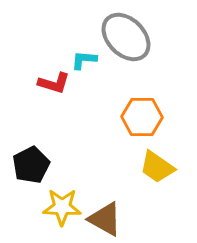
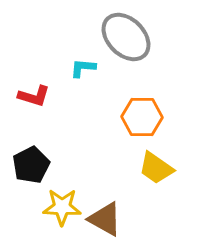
cyan L-shape: moved 1 px left, 8 px down
red L-shape: moved 20 px left, 13 px down
yellow trapezoid: moved 1 px left, 1 px down
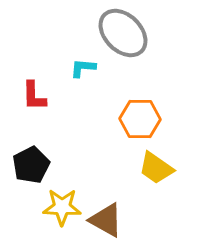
gray ellipse: moved 3 px left, 4 px up
red L-shape: rotated 72 degrees clockwise
orange hexagon: moved 2 px left, 2 px down
brown triangle: moved 1 px right, 1 px down
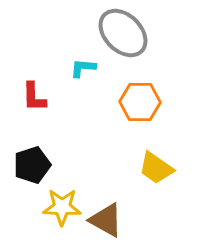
red L-shape: moved 1 px down
orange hexagon: moved 17 px up
black pentagon: moved 1 px right; rotated 9 degrees clockwise
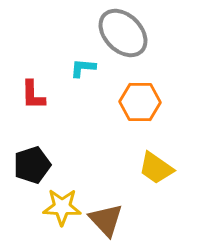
red L-shape: moved 1 px left, 2 px up
brown triangle: rotated 18 degrees clockwise
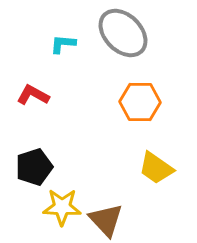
cyan L-shape: moved 20 px left, 24 px up
red L-shape: rotated 120 degrees clockwise
black pentagon: moved 2 px right, 2 px down
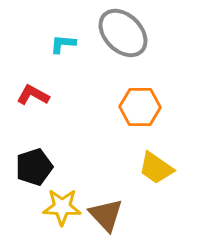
orange hexagon: moved 5 px down
brown triangle: moved 5 px up
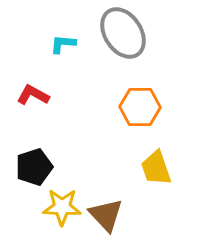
gray ellipse: rotated 12 degrees clockwise
yellow trapezoid: rotated 36 degrees clockwise
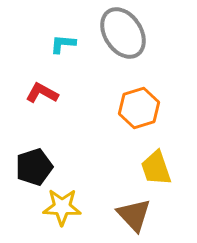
red L-shape: moved 9 px right, 2 px up
orange hexagon: moved 1 px left, 1 px down; rotated 18 degrees counterclockwise
brown triangle: moved 28 px right
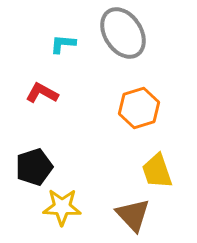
yellow trapezoid: moved 1 px right, 3 px down
brown triangle: moved 1 px left
